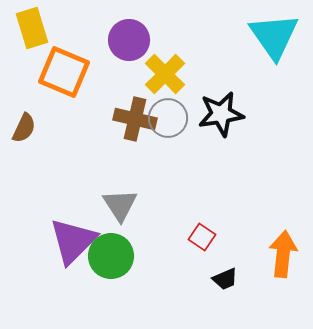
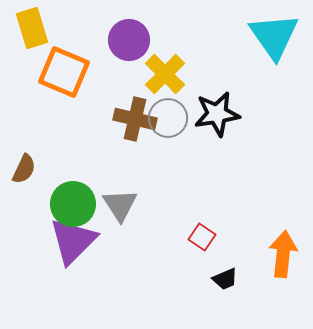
black star: moved 4 px left
brown semicircle: moved 41 px down
green circle: moved 38 px left, 52 px up
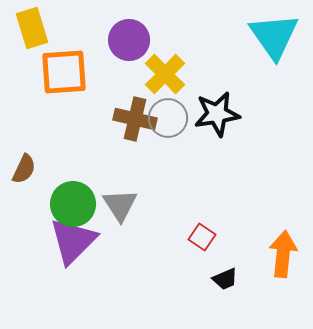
orange square: rotated 27 degrees counterclockwise
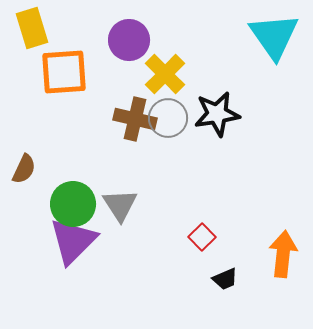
red square: rotated 12 degrees clockwise
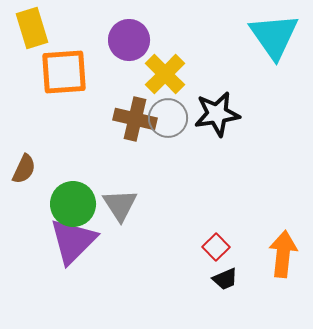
red square: moved 14 px right, 10 px down
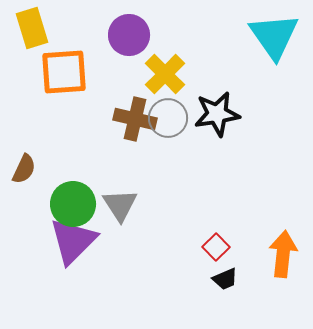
purple circle: moved 5 px up
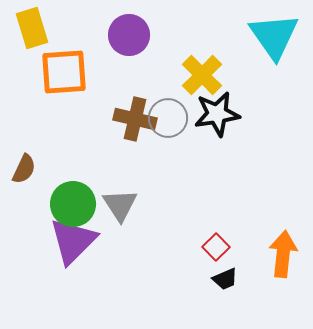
yellow cross: moved 37 px right, 1 px down
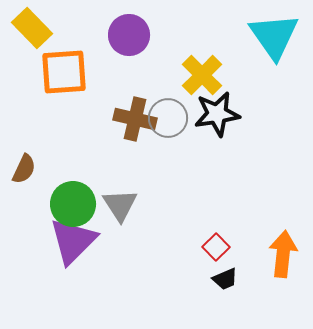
yellow rectangle: rotated 27 degrees counterclockwise
